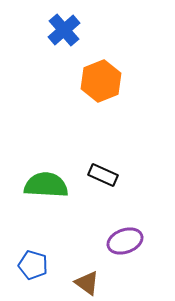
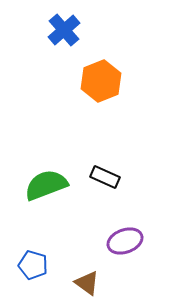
black rectangle: moved 2 px right, 2 px down
green semicircle: rotated 24 degrees counterclockwise
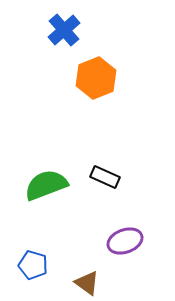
orange hexagon: moved 5 px left, 3 px up
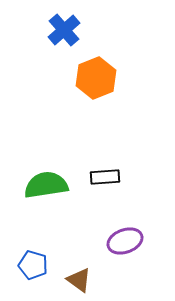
black rectangle: rotated 28 degrees counterclockwise
green semicircle: rotated 12 degrees clockwise
brown triangle: moved 8 px left, 3 px up
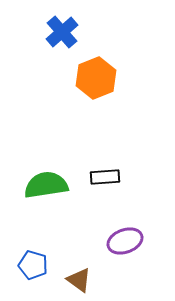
blue cross: moved 2 px left, 2 px down
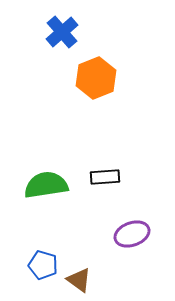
purple ellipse: moved 7 px right, 7 px up
blue pentagon: moved 10 px right
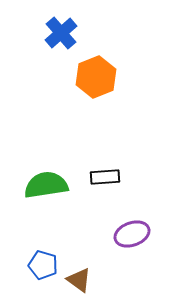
blue cross: moved 1 px left, 1 px down
orange hexagon: moved 1 px up
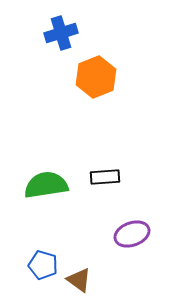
blue cross: rotated 24 degrees clockwise
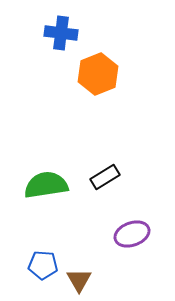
blue cross: rotated 24 degrees clockwise
orange hexagon: moved 2 px right, 3 px up
black rectangle: rotated 28 degrees counterclockwise
blue pentagon: rotated 12 degrees counterclockwise
brown triangle: rotated 24 degrees clockwise
